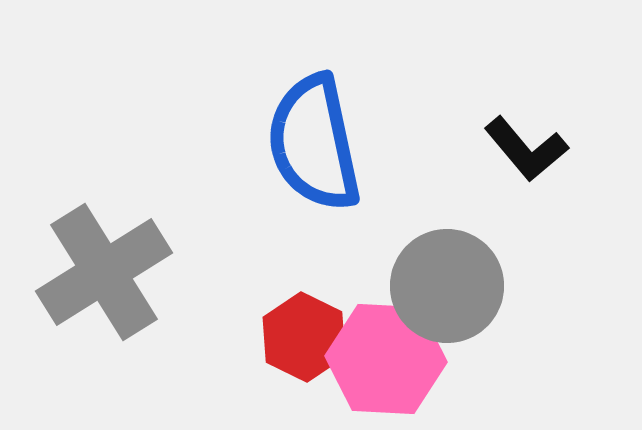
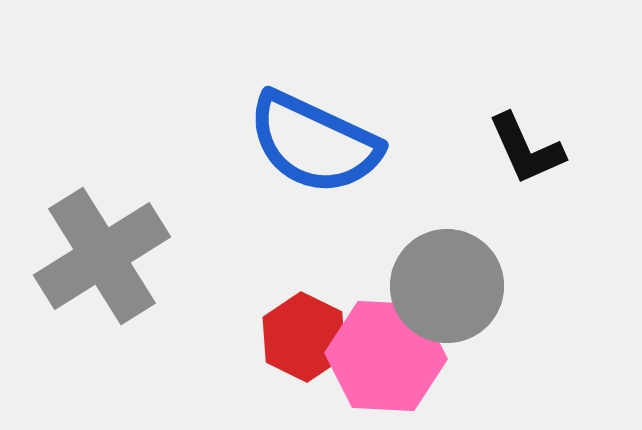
blue semicircle: rotated 53 degrees counterclockwise
black L-shape: rotated 16 degrees clockwise
gray cross: moved 2 px left, 16 px up
pink hexagon: moved 3 px up
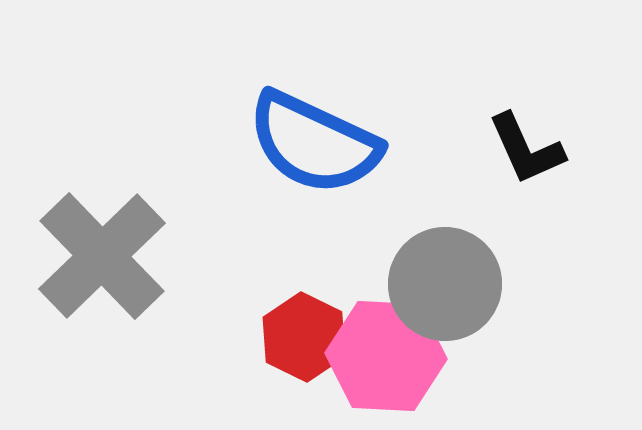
gray cross: rotated 12 degrees counterclockwise
gray circle: moved 2 px left, 2 px up
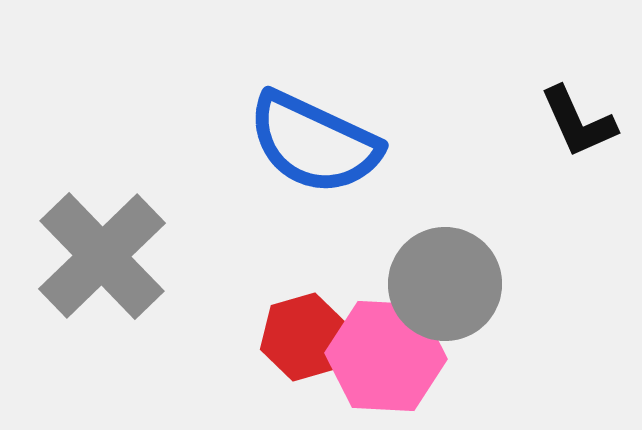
black L-shape: moved 52 px right, 27 px up
red hexagon: rotated 18 degrees clockwise
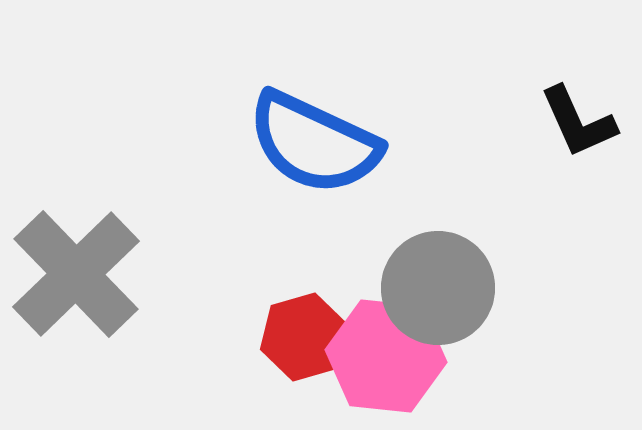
gray cross: moved 26 px left, 18 px down
gray circle: moved 7 px left, 4 px down
pink hexagon: rotated 3 degrees clockwise
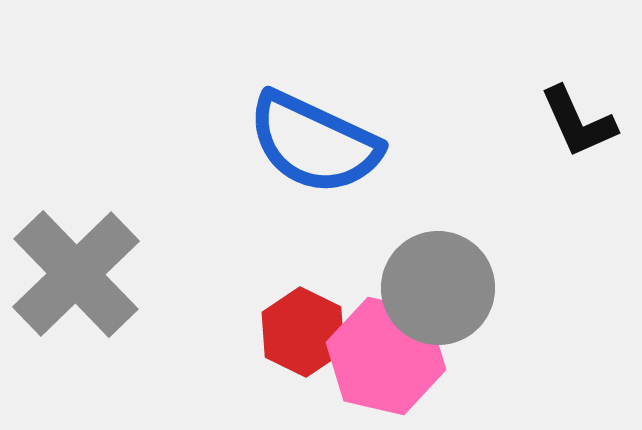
red hexagon: moved 1 px left, 5 px up; rotated 18 degrees counterclockwise
pink hexagon: rotated 7 degrees clockwise
